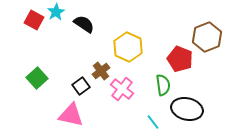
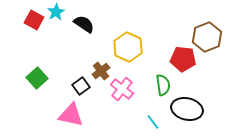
red pentagon: moved 3 px right; rotated 15 degrees counterclockwise
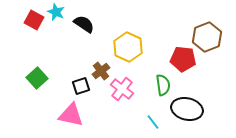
cyan star: rotated 18 degrees counterclockwise
black square: rotated 18 degrees clockwise
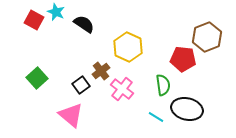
black square: moved 1 px up; rotated 18 degrees counterclockwise
pink triangle: rotated 28 degrees clockwise
cyan line: moved 3 px right, 5 px up; rotated 21 degrees counterclockwise
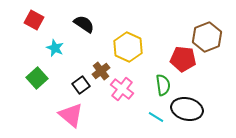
cyan star: moved 1 px left, 36 px down
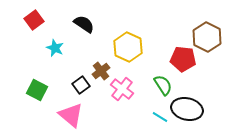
red square: rotated 24 degrees clockwise
brown hexagon: rotated 12 degrees counterclockwise
green square: moved 12 px down; rotated 20 degrees counterclockwise
green semicircle: rotated 25 degrees counterclockwise
cyan line: moved 4 px right
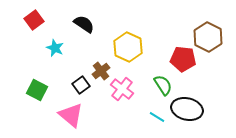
brown hexagon: moved 1 px right
cyan line: moved 3 px left
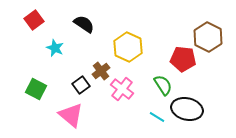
green square: moved 1 px left, 1 px up
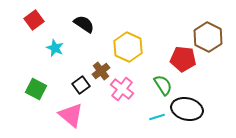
cyan line: rotated 49 degrees counterclockwise
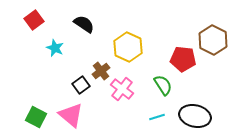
brown hexagon: moved 5 px right, 3 px down
green square: moved 28 px down
black ellipse: moved 8 px right, 7 px down
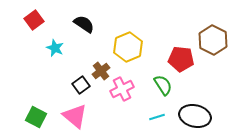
yellow hexagon: rotated 12 degrees clockwise
red pentagon: moved 2 px left
pink cross: rotated 25 degrees clockwise
pink triangle: moved 4 px right, 1 px down
